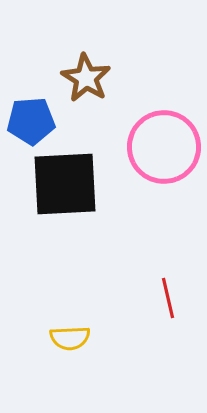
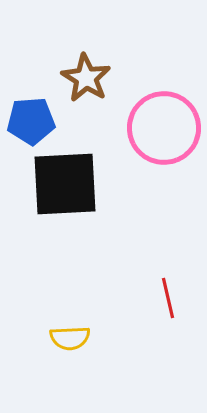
pink circle: moved 19 px up
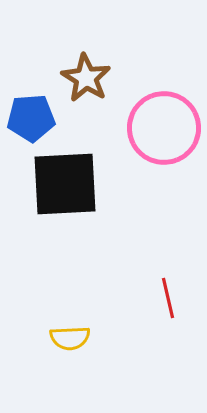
blue pentagon: moved 3 px up
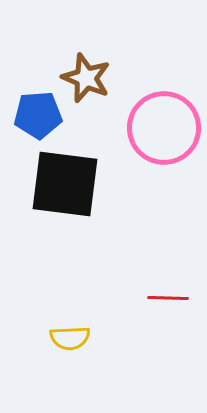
brown star: rotated 9 degrees counterclockwise
blue pentagon: moved 7 px right, 3 px up
black square: rotated 10 degrees clockwise
red line: rotated 75 degrees counterclockwise
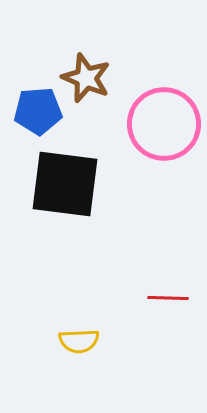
blue pentagon: moved 4 px up
pink circle: moved 4 px up
yellow semicircle: moved 9 px right, 3 px down
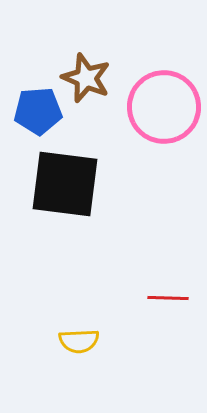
pink circle: moved 17 px up
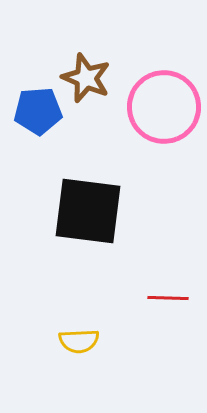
black square: moved 23 px right, 27 px down
